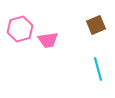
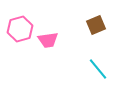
cyan line: rotated 25 degrees counterclockwise
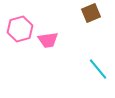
brown square: moved 5 px left, 12 px up
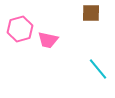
brown square: rotated 24 degrees clockwise
pink trapezoid: rotated 20 degrees clockwise
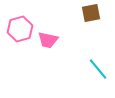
brown square: rotated 12 degrees counterclockwise
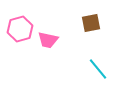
brown square: moved 10 px down
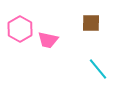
brown square: rotated 12 degrees clockwise
pink hexagon: rotated 15 degrees counterclockwise
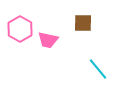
brown square: moved 8 px left
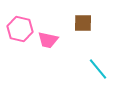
pink hexagon: rotated 15 degrees counterclockwise
